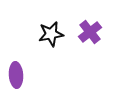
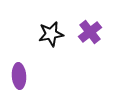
purple ellipse: moved 3 px right, 1 px down
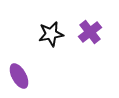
purple ellipse: rotated 25 degrees counterclockwise
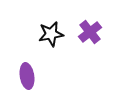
purple ellipse: moved 8 px right; rotated 20 degrees clockwise
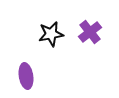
purple ellipse: moved 1 px left
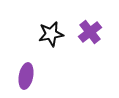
purple ellipse: rotated 20 degrees clockwise
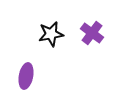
purple cross: moved 2 px right, 1 px down; rotated 15 degrees counterclockwise
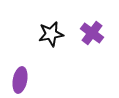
purple ellipse: moved 6 px left, 4 px down
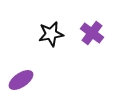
purple ellipse: moved 1 px right; rotated 45 degrees clockwise
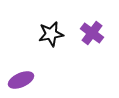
purple ellipse: rotated 10 degrees clockwise
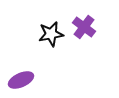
purple cross: moved 8 px left, 6 px up
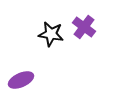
black star: rotated 20 degrees clockwise
